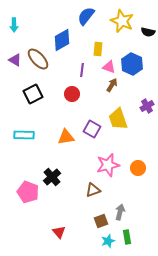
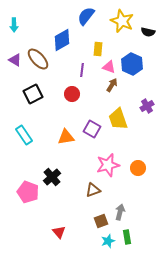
cyan rectangle: rotated 54 degrees clockwise
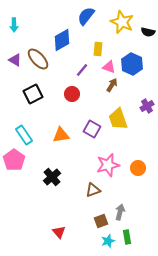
yellow star: moved 1 px down
purple line: rotated 32 degrees clockwise
orange triangle: moved 5 px left, 2 px up
pink pentagon: moved 14 px left, 32 px up; rotated 15 degrees clockwise
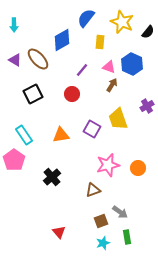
blue semicircle: moved 2 px down
black semicircle: rotated 64 degrees counterclockwise
yellow rectangle: moved 2 px right, 7 px up
gray arrow: rotated 112 degrees clockwise
cyan star: moved 5 px left, 2 px down
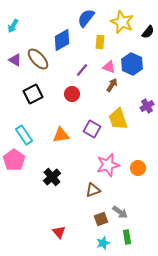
cyan arrow: moved 1 px left, 1 px down; rotated 32 degrees clockwise
brown square: moved 2 px up
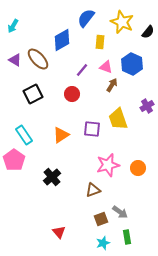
pink triangle: moved 3 px left
purple square: rotated 24 degrees counterclockwise
orange triangle: rotated 24 degrees counterclockwise
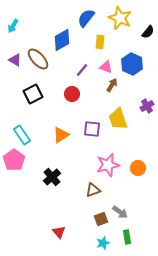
yellow star: moved 2 px left, 4 px up
cyan rectangle: moved 2 px left
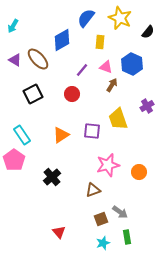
purple square: moved 2 px down
orange circle: moved 1 px right, 4 px down
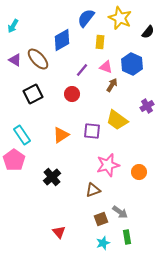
yellow trapezoid: moved 1 px left, 1 px down; rotated 35 degrees counterclockwise
